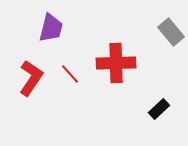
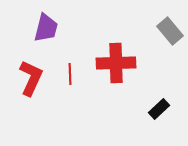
purple trapezoid: moved 5 px left
gray rectangle: moved 1 px left, 1 px up
red line: rotated 40 degrees clockwise
red L-shape: rotated 9 degrees counterclockwise
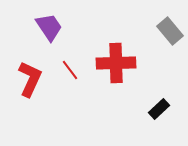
purple trapezoid: moved 3 px right, 1 px up; rotated 48 degrees counterclockwise
red line: moved 4 px up; rotated 35 degrees counterclockwise
red L-shape: moved 1 px left, 1 px down
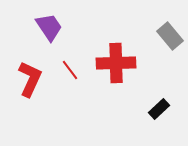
gray rectangle: moved 5 px down
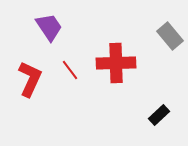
black rectangle: moved 6 px down
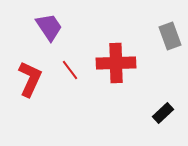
gray rectangle: rotated 20 degrees clockwise
black rectangle: moved 4 px right, 2 px up
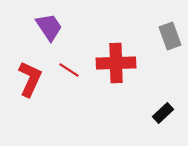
red line: moved 1 px left; rotated 20 degrees counterclockwise
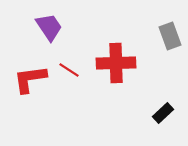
red L-shape: rotated 123 degrees counterclockwise
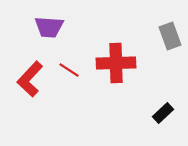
purple trapezoid: rotated 128 degrees clockwise
red L-shape: rotated 39 degrees counterclockwise
